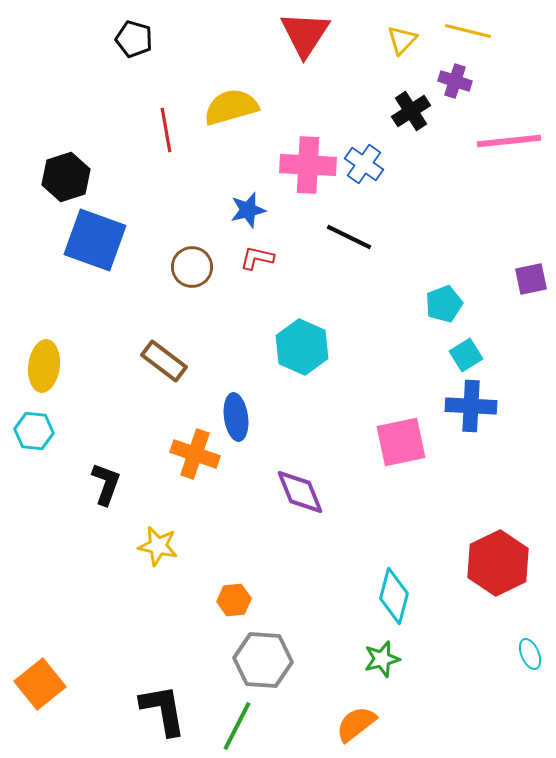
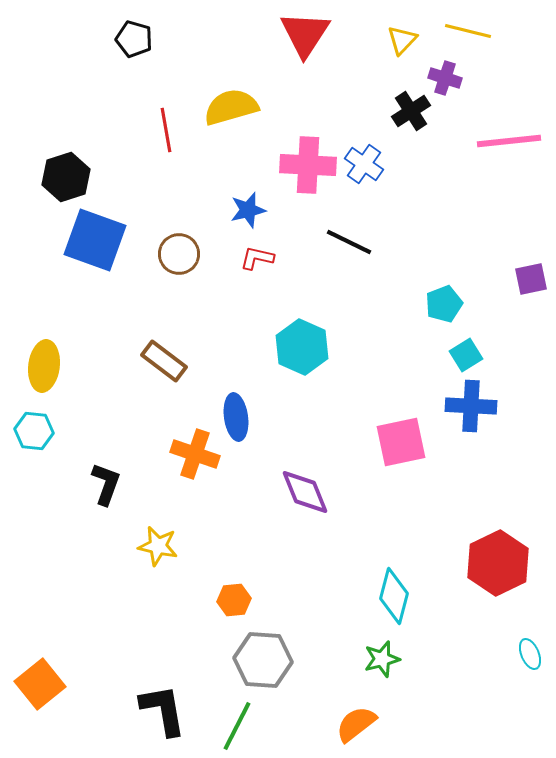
purple cross at (455, 81): moved 10 px left, 3 px up
black line at (349, 237): moved 5 px down
brown circle at (192, 267): moved 13 px left, 13 px up
purple diamond at (300, 492): moved 5 px right
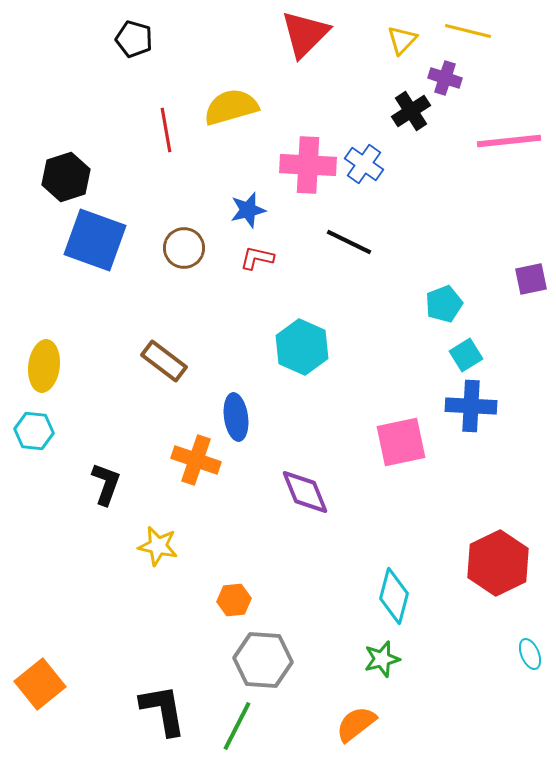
red triangle at (305, 34): rotated 12 degrees clockwise
brown circle at (179, 254): moved 5 px right, 6 px up
orange cross at (195, 454): moved 1 px right, 6 px down
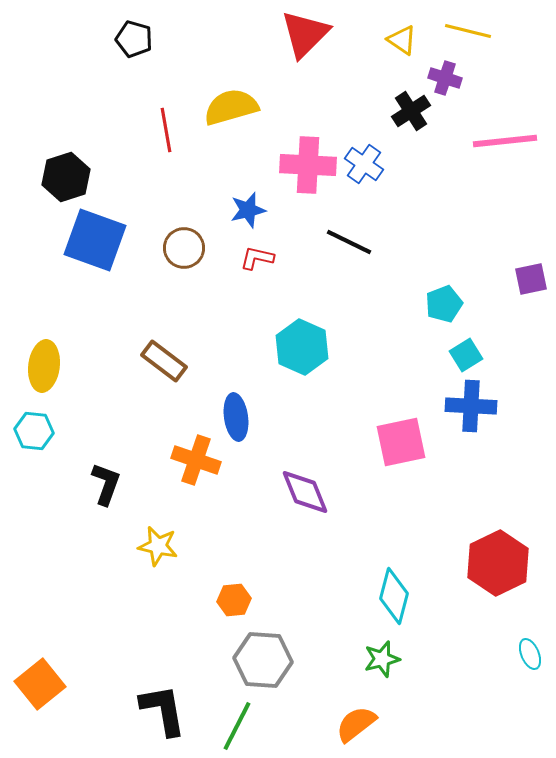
yellow triangle at (402, 40): rotated 40 degrees counterclockwise
pink line at (509, 141): moved 4 px left
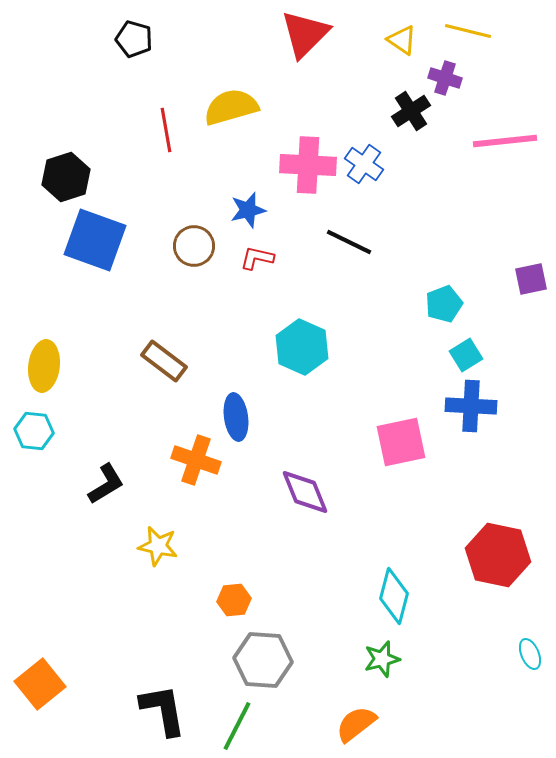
brown circle at (184, 248): moved 10 px right, 2 px up
black L-shape at (106, 484): rotated 39 degrees clockwise
red hexagon at (498, 563): moved 8 px up; rotated 22 degrees counterclockwise
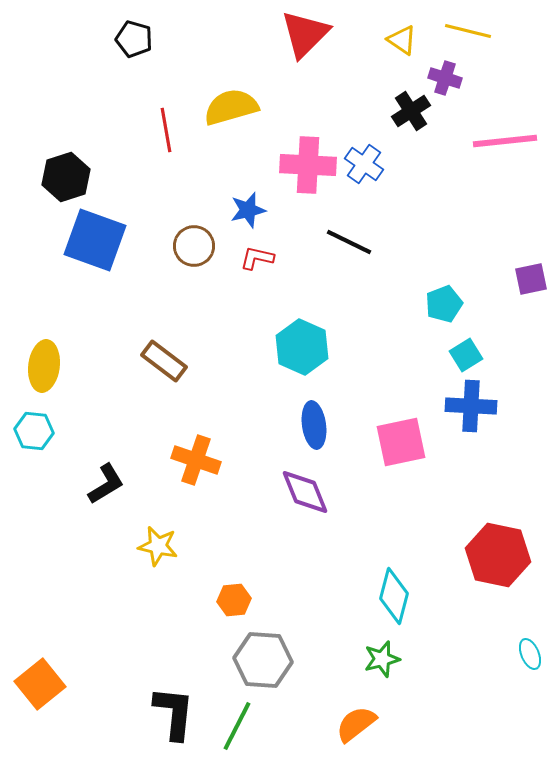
blue ellipse at (236, 417): moved 78 px right, 8 px down
black L-shape at (163, 710): moved 11 px right, 3 px down; rotated 16 degrees clockwise
